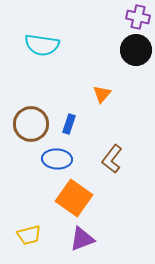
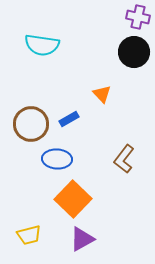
black circle: moved 2 px left, 2 px down
orange triangle: rotated 24 degrees counterclockwise
blue rectangle: moved 5 px up; rotated 42 degrees clockwise
brown L-shape: moved 12 px right
orange square: moved 1 px left, 1 px down; rotated 9 degrees clockwise
purple triangle: rotated 8 degrees counterclockwise
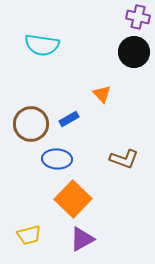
brown L-shape: rotated 108 degrees counterclockwise
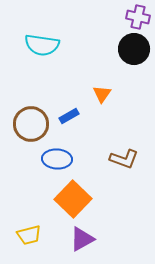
black circle: moved 3 px up
orange triangle: rotated 18 degrees clockwise
blue rectangle: moved 3 px up
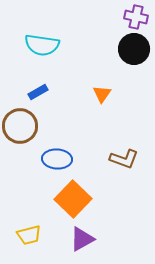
purple cross: moved 2 px left
blue rectangle: moved 31 px left, 24 px up
brown circle: moved 11 px left, 2 px down
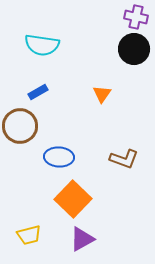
blue ellipse: moved 2 px right, 2 px up
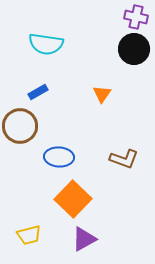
cyan semicircle: moved 4 px right, 1 px up
purple triangle: moved 2 px right
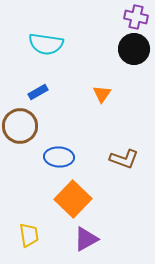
yellow trapezoid: rotated 85 degrees counterclockwise
purple triangle: moved 2 px right
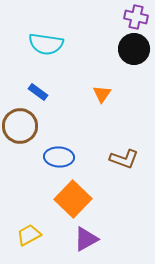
blue rectangle: rotated 66 degrees clockwise
yellow trapezoid: rotated 110 degrees counterclockwise
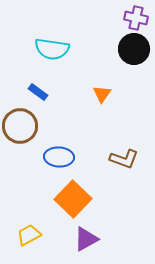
purple cross: moved 1 px down
cyan semicircle: moved 6 px right, 5 px down
